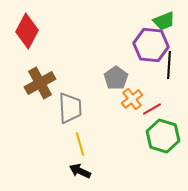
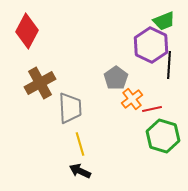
purple hexagon: rotated 20 degrees clockwise
red line: rotated 18 degrees clockwise
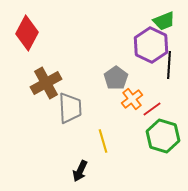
red diamond: moved 2 px down
brown cross: moved 6 px right
red line: rotated 24 degrees counterclockwise
yellow line: moved 23 px right, 3 px up
black arrow: rotated 90 degrees counterclockwise
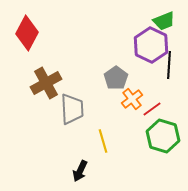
gray trapezoid: moved 2 px right, 1 px down
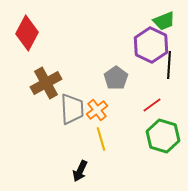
orange cross: moved 35 px left, 11 px down
red line: moved 4 px up
yellow line: moved 2 px left, 2 px up
